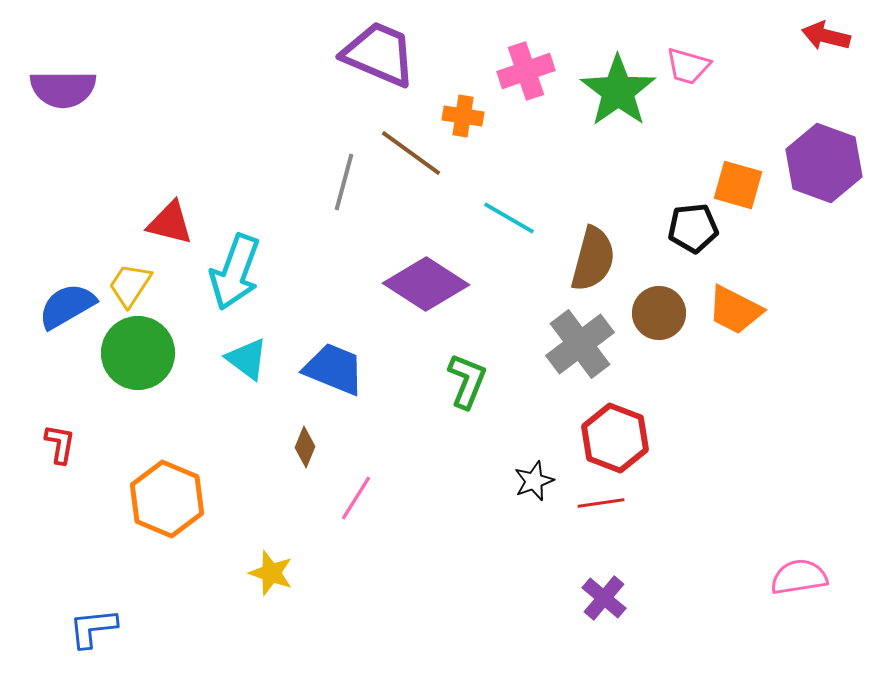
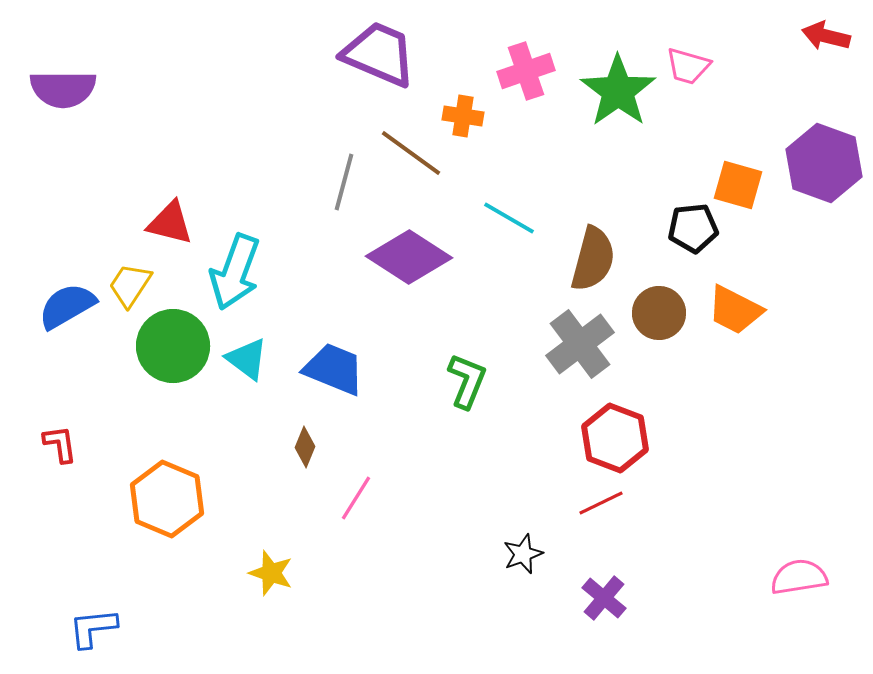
purple diamond: moved 17 px left, 27 px up
green circle: moved 35 px right, 7 px up
red L-shape: rotated 18 degrees counterclockwise
black star: moved 11 px left, 73 px down
red line: rotated 18 degrees counterclockwise
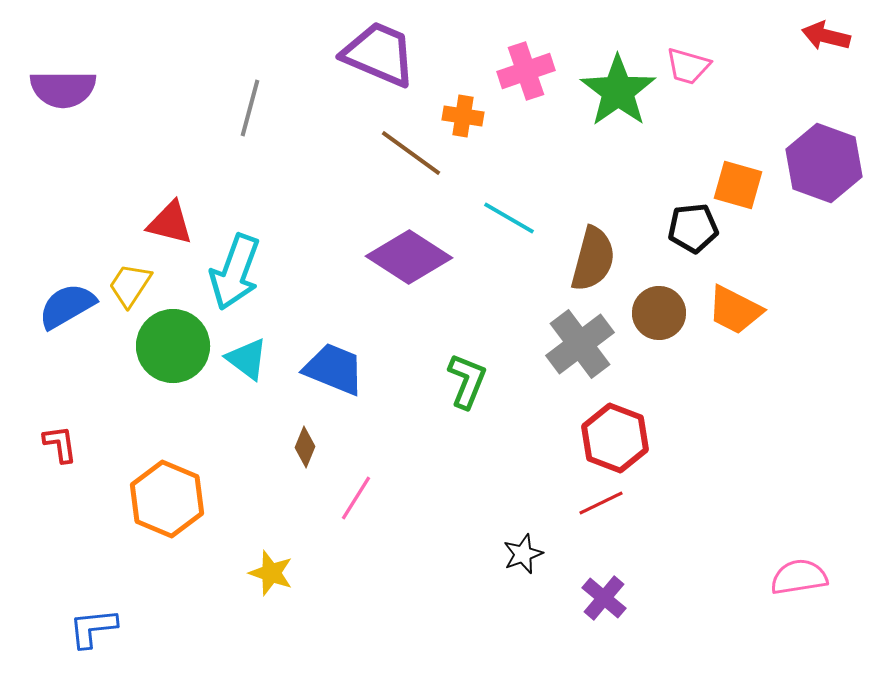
gray line: moved 94 px left, 74 px up
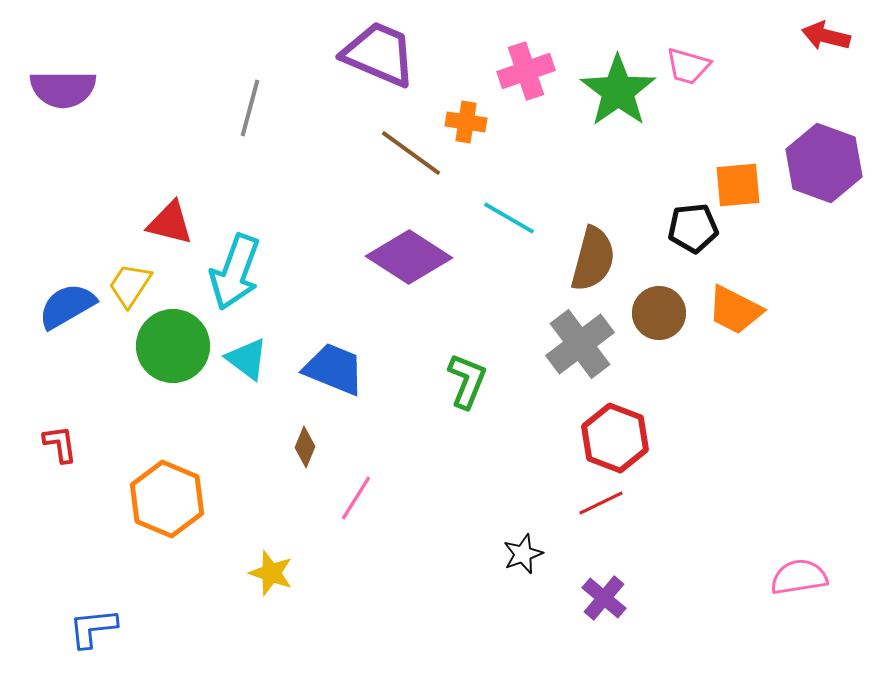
orange cross: moved 3 px right, 6 px down
orange square: rotated 21 degrees counterclockwise
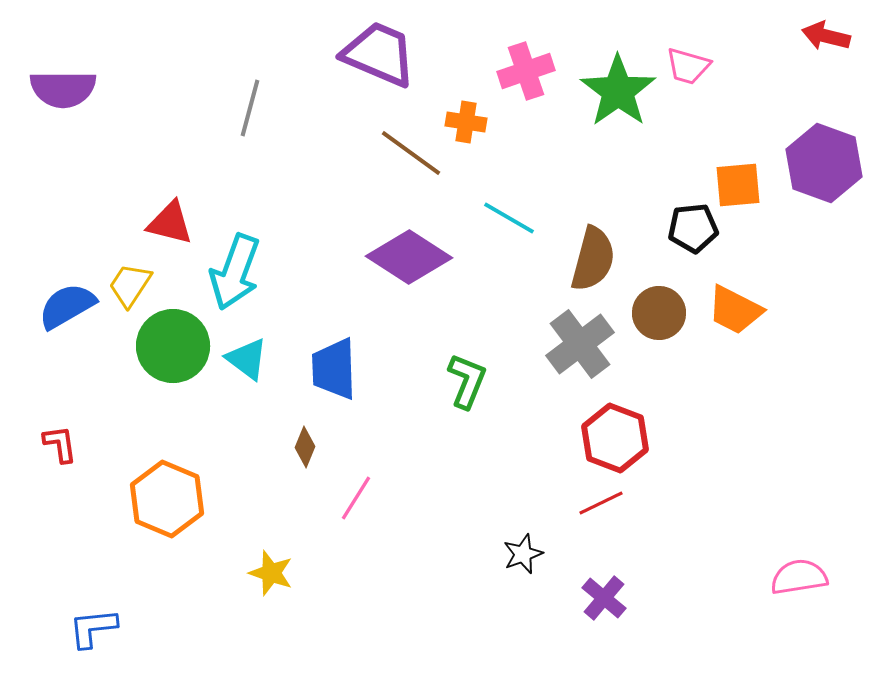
blue trapezoid: rotated 114 degrees counterclockwise
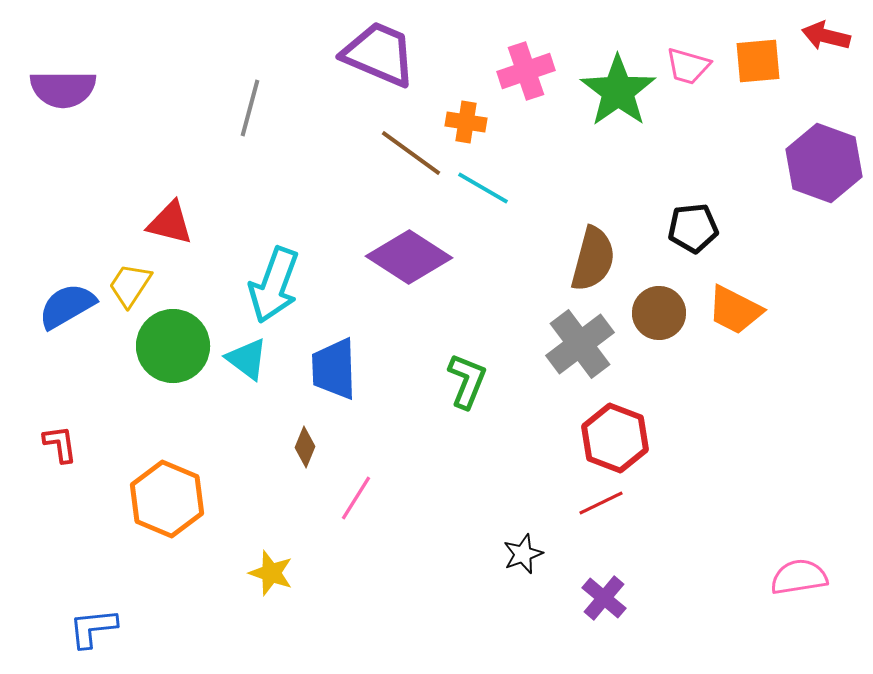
orange square: moved 20 px right, 124 px up
cyan line: moved 26 px left, 30 px up
cyan arrow: moved 39 px right, 13 px down
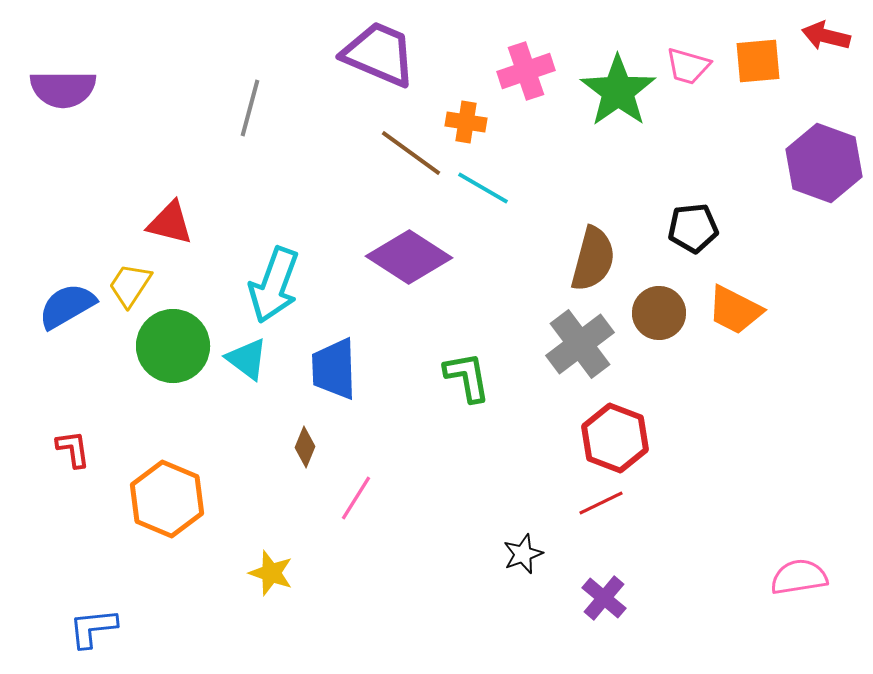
green L-shape: moved 4 px up; rotated 32 degrees counterclockwise
red L-shape: moved 13 px right, 5 px down
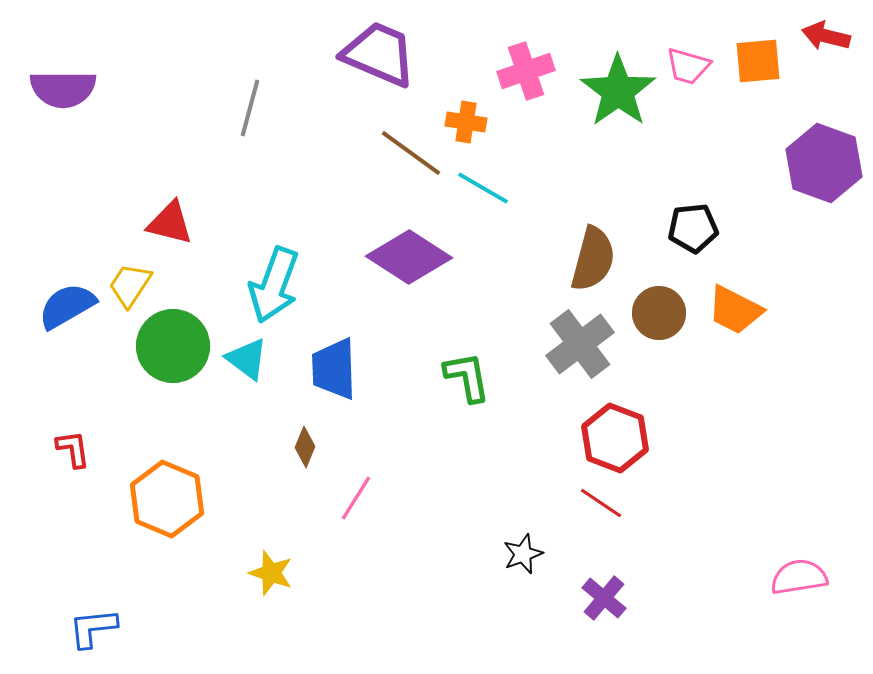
red line: rotated 60 degrees clockwise
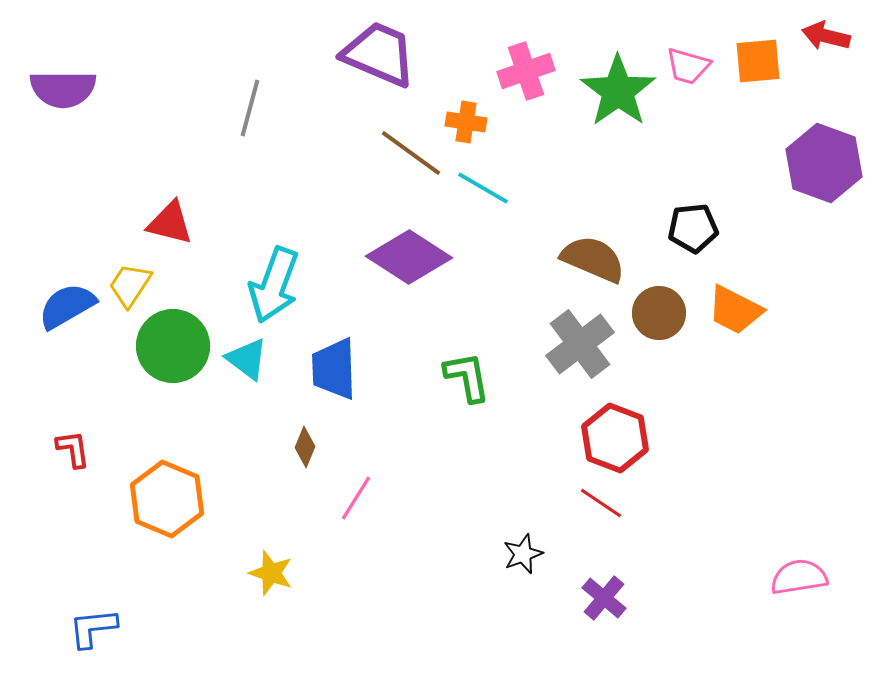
brown semicircle: rotated 82 degrees counterclockwise
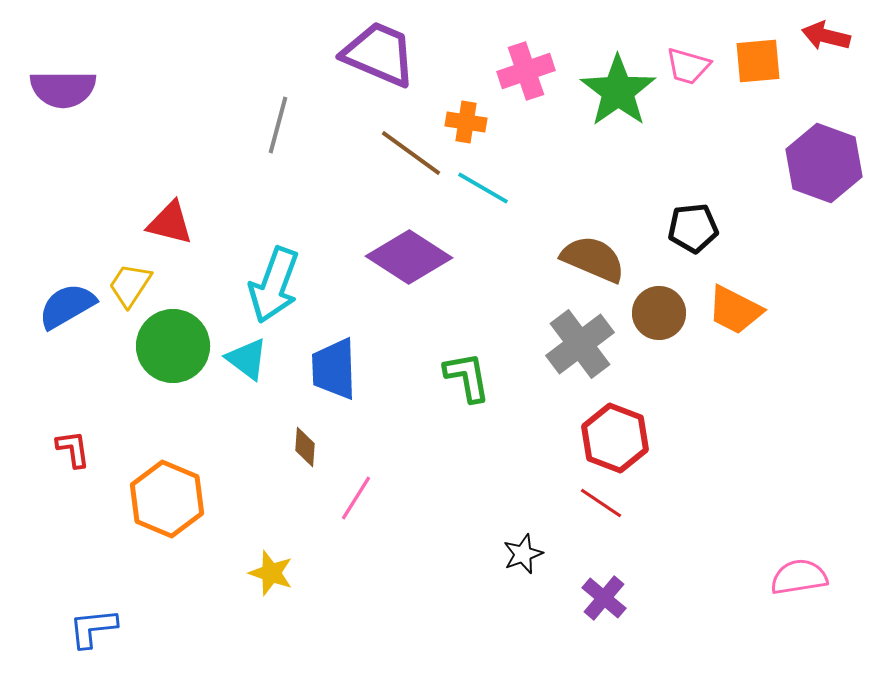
gray line: moved 28 px right, 17 px down
brown diamond: rotated 18 degrees counterclockwise
